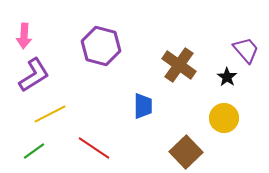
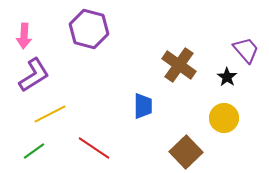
purple hexagon: moved 12 px left, 17 px up
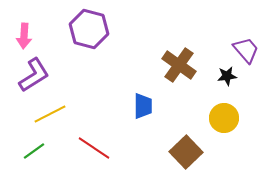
black star: moved 1 px up; rotated 30 degrees clockwise
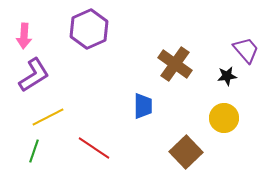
purple hexagon: rotated 21 degrees clockwise
brown cross: moved 4 px left, 1 px up
yellow line: moved 2 px left, 3 px down
green line: rotated 35 degrees counterclockwise
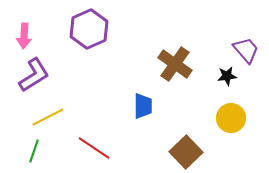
yellow circle: moved 7 px right
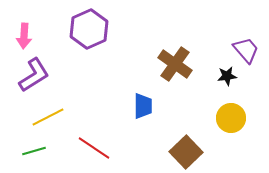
green line: rotated 55 degrees clockwise
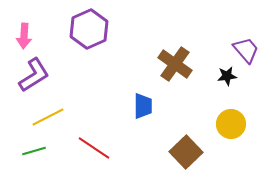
yellow circle: moved 6 px down
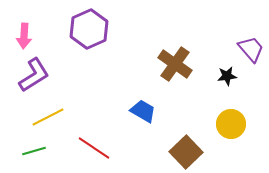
purple trapezoid: moved 5 px right, 1 px up
blue trapezoid: moved 5 px down; rotated 60 degrees counterclockwise
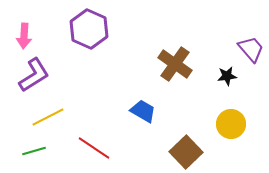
purple hexagon: rotated 12 degrees counterclockwise
